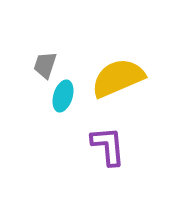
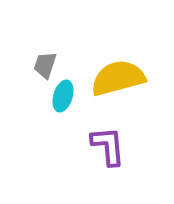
yellow semicircle: rotated 8 degrees clockwise
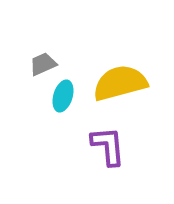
gray trapezoid: moved 2 px left, 1 px up; rotated 48 degrees clockwise
yellow semicircle: moved 2 px right, 5 px down
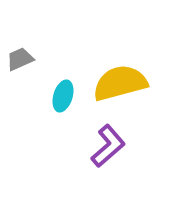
gray trapezoid: moved 23 px left, 5 px up
purple L-shape: rotated 54 degrees clockwise
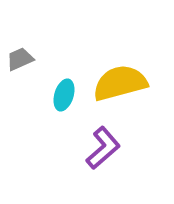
cyan ellipse: moved 1 px right, 1 px up
purple L-shape: moved 5 px left, 2 px down
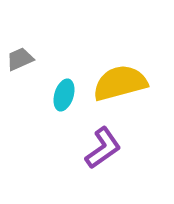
purple L-shape: rotated 6 degrees clockwise
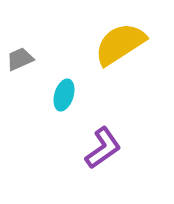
yellow semicircle: moved 39 px up; rotated 18 degrees counterclockwise
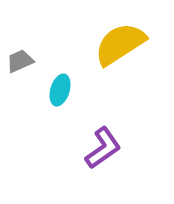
gray trapezoid: moved 2 px down
cyan ellipse: moved 4 px left, 5 px up
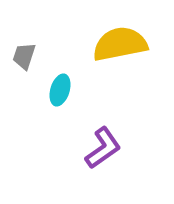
yellow semicircle: rotated 22 degrees clockwise
gray trapezoid: moved 4 px right, 5 px up; rotated 48 degrees counterclockwise
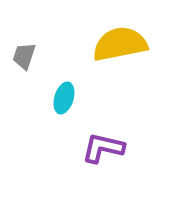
cyan ellipse: moved 4 px right, 8 px down
purple L-shape: rotated 132 degrees counterclockwise
